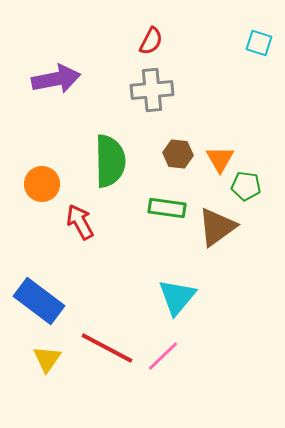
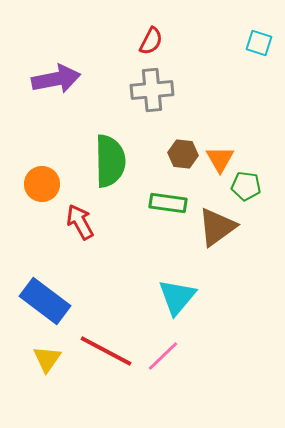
brown hexagon: moved 5 px right
green rectangle: moved 1 px right, 5 px up
blue rectangle: moved 6 px right
red line: moved 1 px left, 3 px down
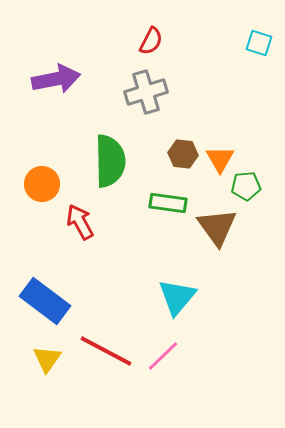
gray cross: moved 6 px left, 2 px down; rotated 12 degrees counterclockwise
green pentagon: rotated 12 degrees counterclockwise
brown triangle: rotated 30 degrees counterclockwise
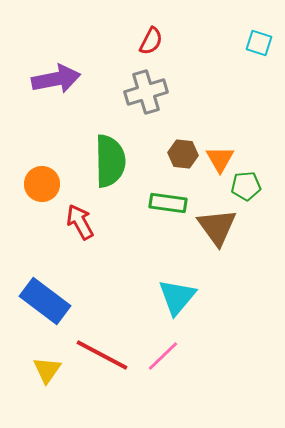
red line: moved 4 px left, 4 px down
yellow triangle: moved 11 px down
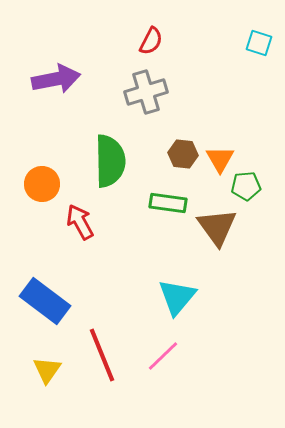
red line: rotated 40 degrees clockwise
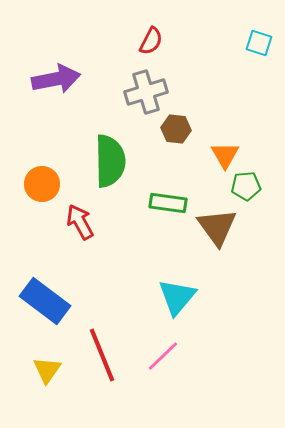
brown hexagon: moved 7 px left, 25 px up
orange triangle: moved 5 px right, 4 px up
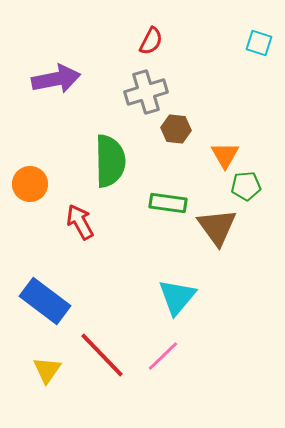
orange circle: moved 12 px left
red line: rotated 22 degrees counterclockwise
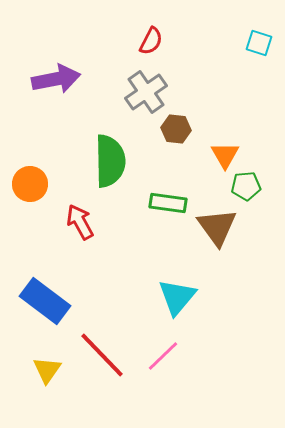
gray cross: rotated 18 degrees counterclockwise
